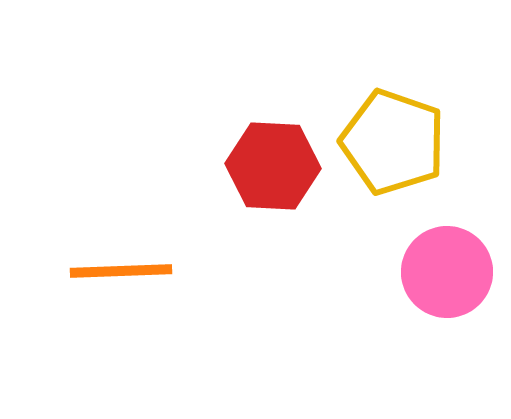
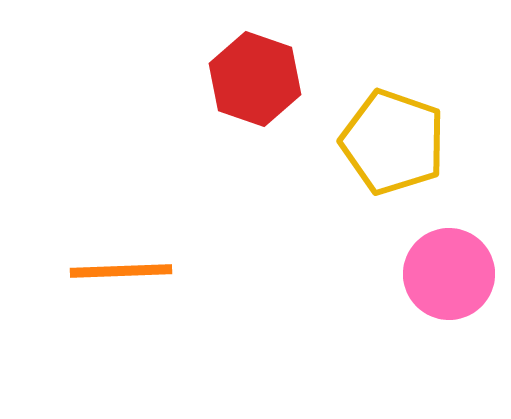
red hexagon: moved 18 px left, 87 px up; rotated 16 degrees clockwise
pink circle: moved 2 px right, 2 px down
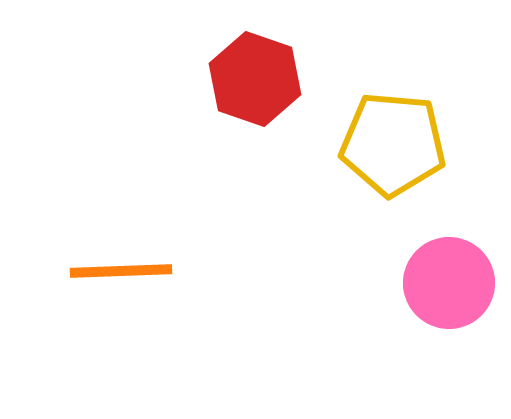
yellow pentagon: moved 2 px down; rotated 14 degrees counterclockwise
pink circle: moved 9 px down
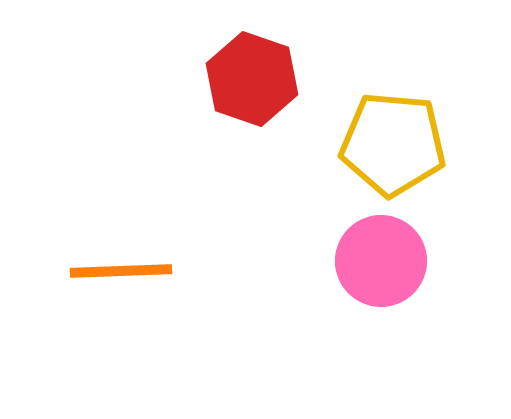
red hexagon: moved 3 px left
pink circle: moved 68 px left, 22 px up
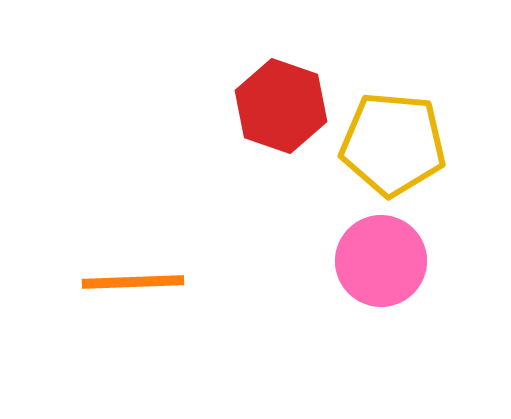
red hexagon: moved 29 px right, 27 px down
orange line: moved 12 px right, 11 px down
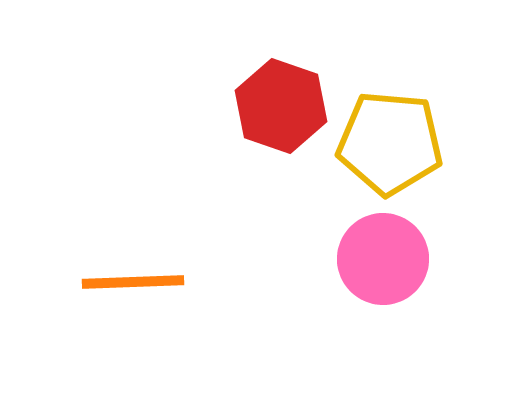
yellow pentagon: moved 3 px left, 1 px up
pink circle: moved 2 px right, 2 px up
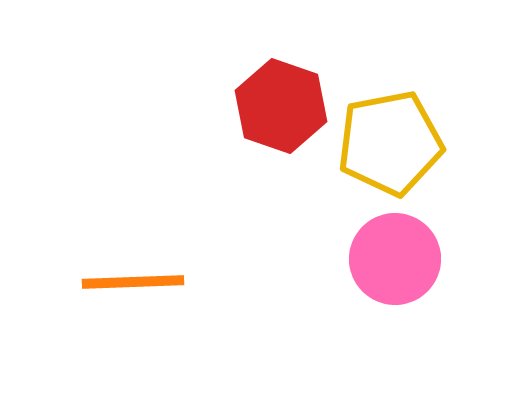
yellow pentagon: rotated 16 degrees counterclockwise
pink circle: moved 12 px right
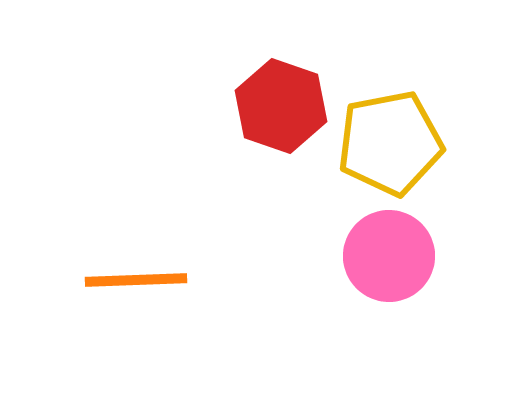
pink circle: moved 6 px left, 3 px up
orange line: moved 3 px right, 2 px up
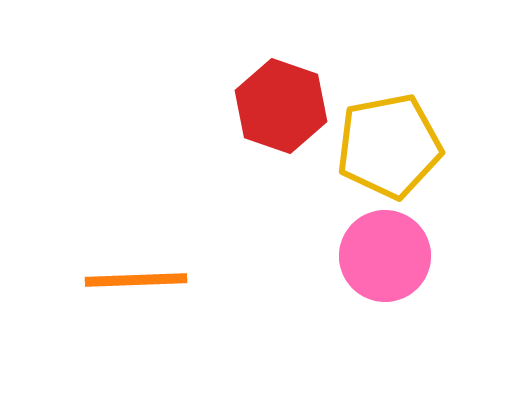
yellow pentagon: moved 1 px left, 3 px down
pink circle: moved 4 px left
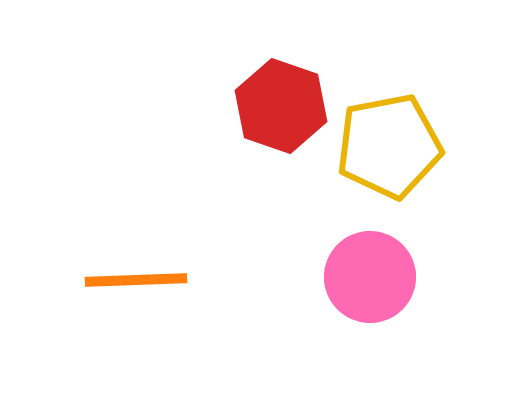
pink circle: moved 15 px left, 21 px down
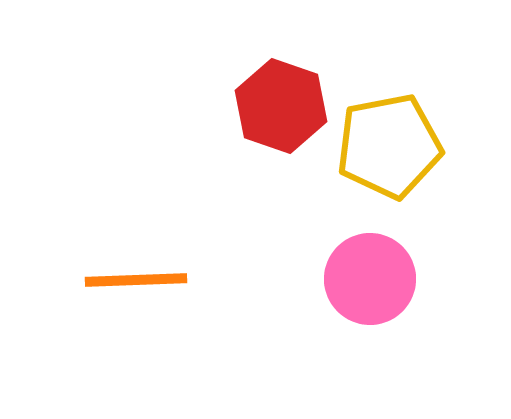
pink circle: moved 2 px down
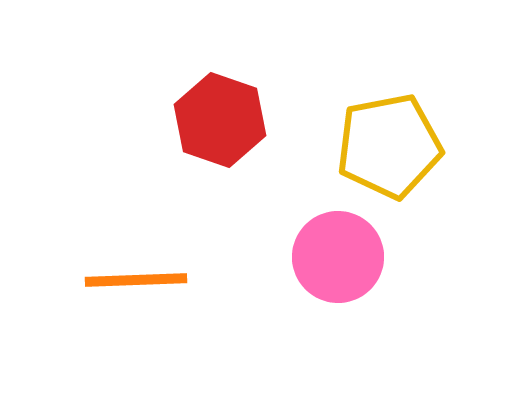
red hexagon: moved 61 px left, 14 px down
pink circle: moved 32 px left, 22 px up
